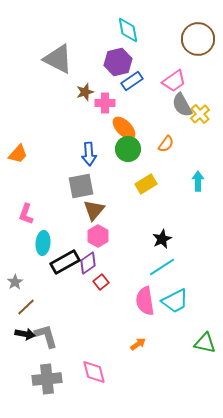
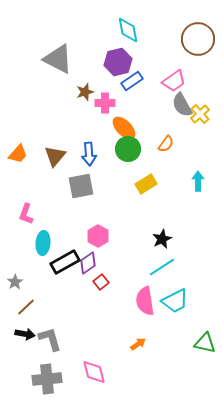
brown triangle: moved 39 px left, 54 px up
gray L-shape: moved 4 px right, 3 px down
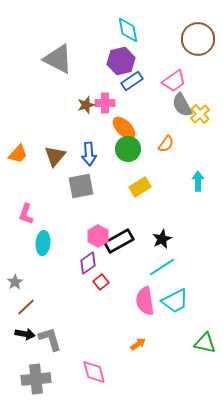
purple hexagon: moved 3 px right, 1 px up
brown star: moved 1 px right, 13 px down
yellow rectangle: moved 6 px left, 3 px down
black rectangle: moved 54 px right, 21 px up
gray cross: moved 11 px left
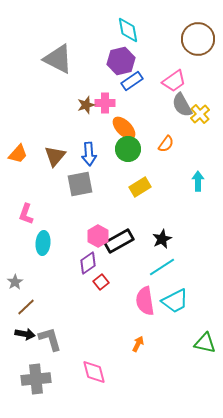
gray square: moved 1 px left, 2 px up
orange arrow: rotated 28 degrees counterclockwise
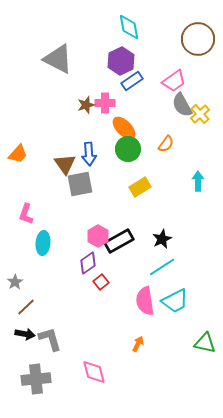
cyan diamond: moved 1 px right, 3 px up
purple hexagon: rotated 12 degrees counterclockwise
brown triangle: moved 10 px right, 8 px down; rotated 15 degrees counterclockwise
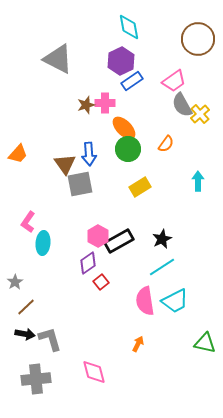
pink L-shape: moved 2 px right, 8 px down; rotated 15 degrees clockwise
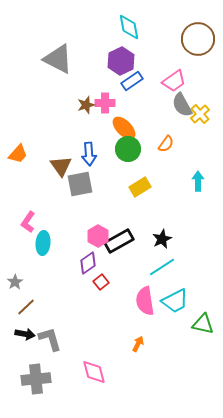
brown triangle: moved 4 px left, 2 px down
green triangle: moved 2 px left, 19 px up
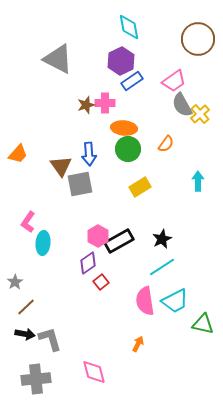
orange ellipse: rotated 40 degrees counterclockwise
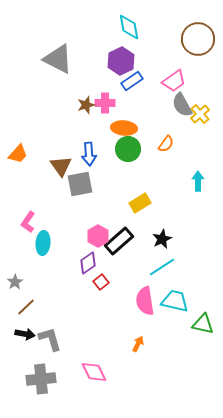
yellow rectangle: moved 16 px down
black rectangle: rotated 12 degrees counterclockwise
cyan trapezoid: rotated 140 degrees counterclockwise
pink diamond: rotated 12 degrees counterclockwise
gray cross: moved 5 px right
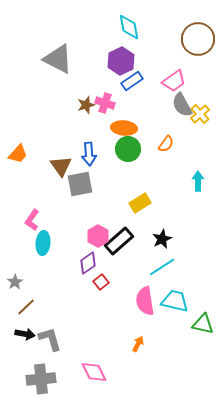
pink cross: rotated 18 degrees clockwise
pink L-shape: moved 4 px right, 2 px up
